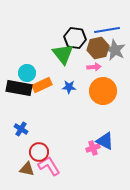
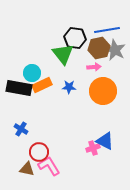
brown hexagon: moved 1 px right
cyan circle: moved 5 px right
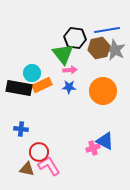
pink arrow: moved 24 px left, 3 px down
blue cross: rotated 24 degrees counterclockwise
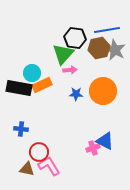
green triangle: rotated 20 degrees clockwise
blue star: moved 7 px right, 7 px down
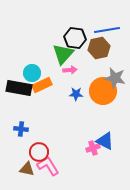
gray star: moved 28 px down; rotated 15 degrees counterclockwise
pink L-shape: moved 1 px left
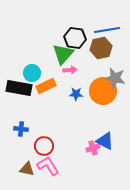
brown hexagon: moved 2 px right
orange rectangle: moved 4 px right, 1 px down
red circle: moved 5 px right, 6 px up
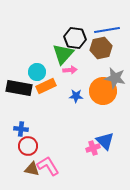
cyan circle: moved 5 px right, 1 px up
blue star: moved 2 px down
blue triangle: rotated 18 degrees clockwise
red circle: moved 16 px left
brown triangle: moved 5 px right
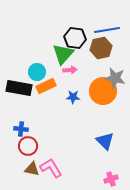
blue star: moved 3 px left, 1 px down
pink cross: moved 18 px right, 31 px down
pink L-shape: moved 3 px right, 2 px down
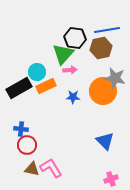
black rectangle: rotated 40 degrees counterclockwise
red circle: moved 1 px left, 1 px up
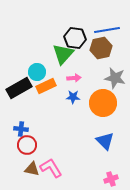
pink arrow: moved 4 px right, 8 px down
orange circle: moved 12 px down
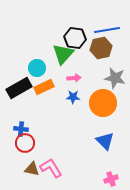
cyan circle: moved 4 px up
orange rectangle: moved 2 px left, 1 px down
red circle: moved 2 px left, 2 px up
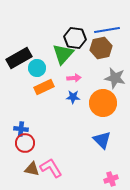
black rectangle: moved 30 px up
blue triangle: moved 3 px left, 1 px up
